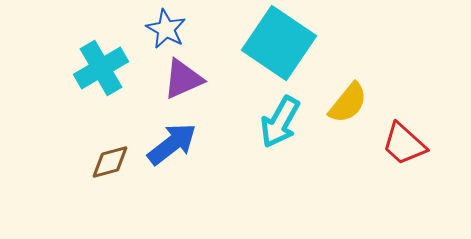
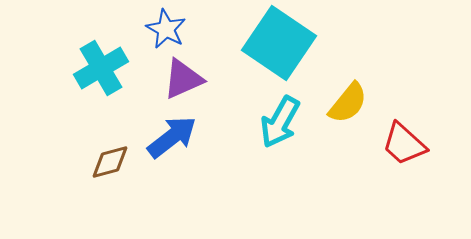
blue arrow: moved 7 px up
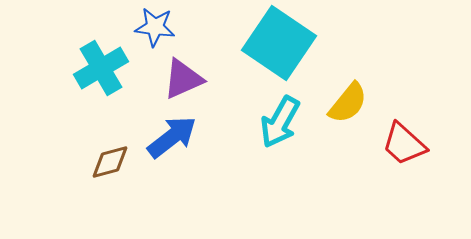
blue star: moved 11 px left, 2 px up; rotated 21 degrees counterclockwise
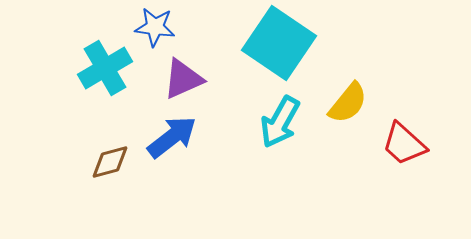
cyan cross: moved 4 px right
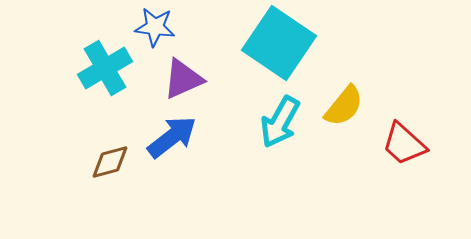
yellow semicircle: moved 4 px left, 3 px down
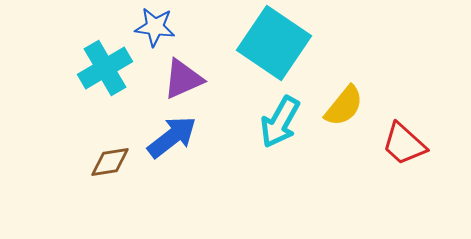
cyan square: moved 5 px left
brown diamond: rotated 6 degrees clockwise
